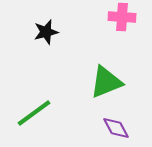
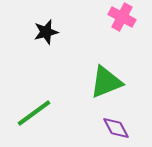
pink cross: rotated 24 degrees clockwise
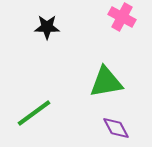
black star: moved 1 px right, 5 px up; rotated 15 degrees clockwise
green triangle: rotated 12 degrees clockwise
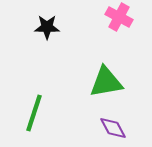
pink cross: moved 3 px left
green line: rotated 36 degrees counterclockwise
purple diamond: moved 3 px left
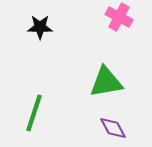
black star: moved 7 px left
